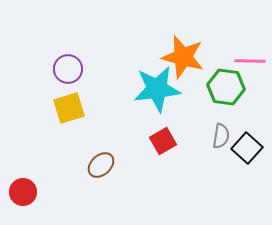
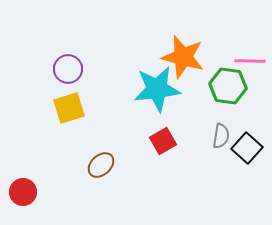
green hexagon: moved 2 px right, 1 px up
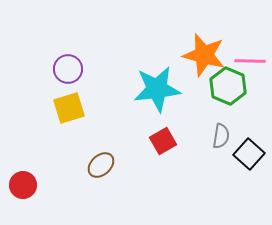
orange star: moved 21 px right, 2 px up
green hexagon: rotated 15 degrees clockwise
black square: moved 2 px right, 6 px down
red circle: moved 7 px up
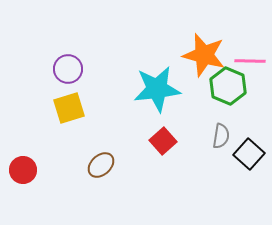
red square: rotated 12 degrees counterclockwise
red circle: moved 15 px up
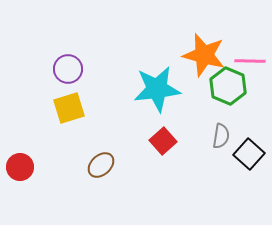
red circle: moved 3 px left, 3 px up
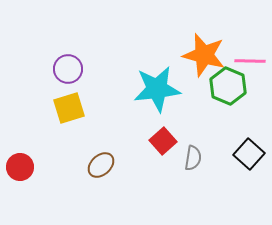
gray semicircle: moved 28 px left, 22 px down
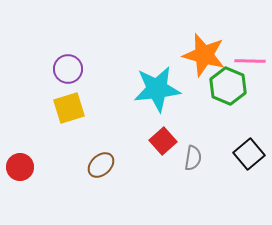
black square: rotated 8 degrees clockwise
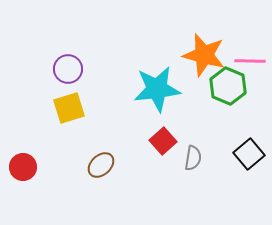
red circle: moved 3 px right
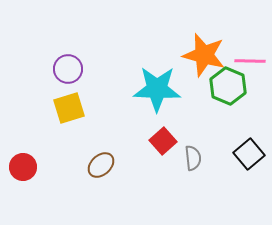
cyan star: rotated 9 degrees clockwise
gray semicircle: rotated 15 degrees counterclockwise
